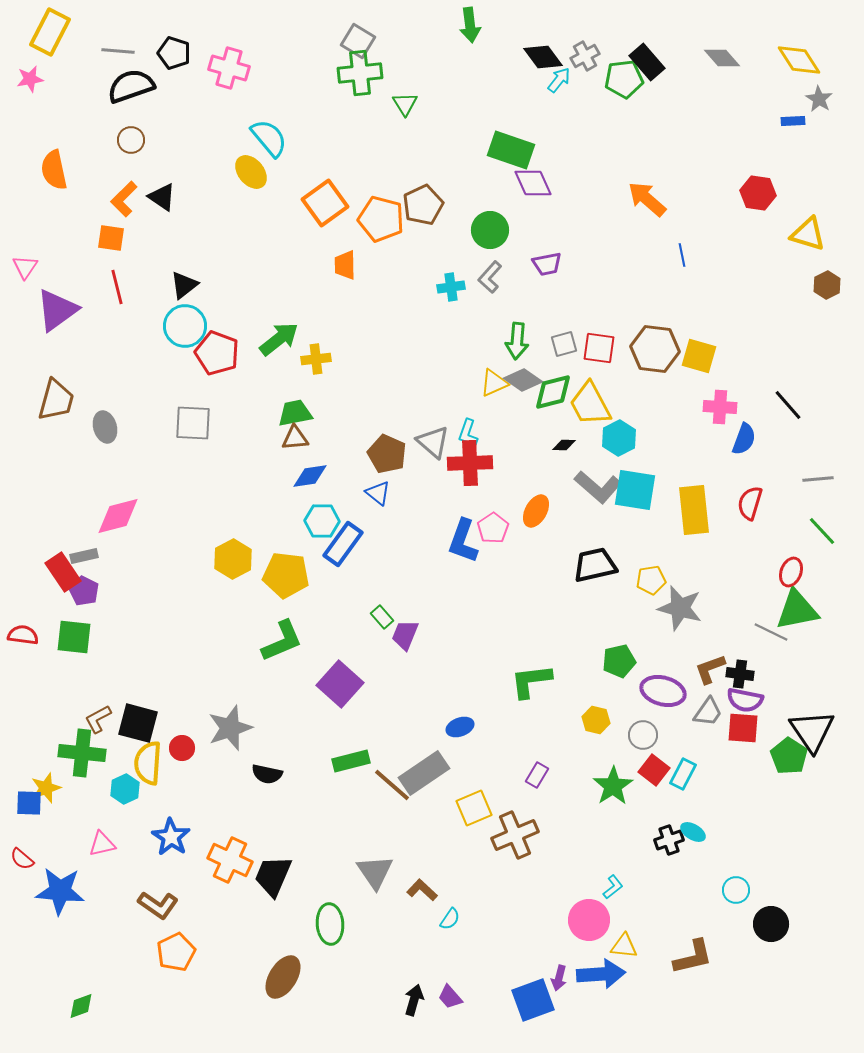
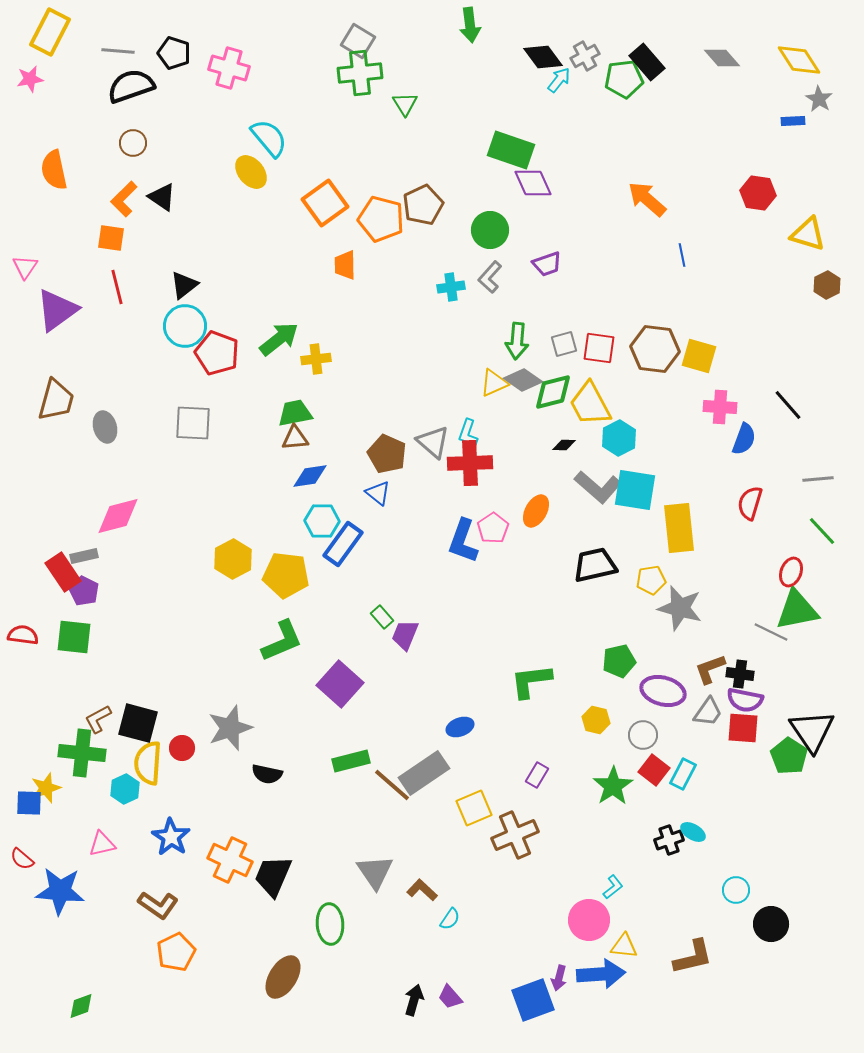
brown circle at (131, 140): moved 2 px right, 3 px down
purple trapezoid at (547, 264): rotated 8 degrees counterclockwise
yellow rectangle at (694, 510): moved 15 px left, 18 px down
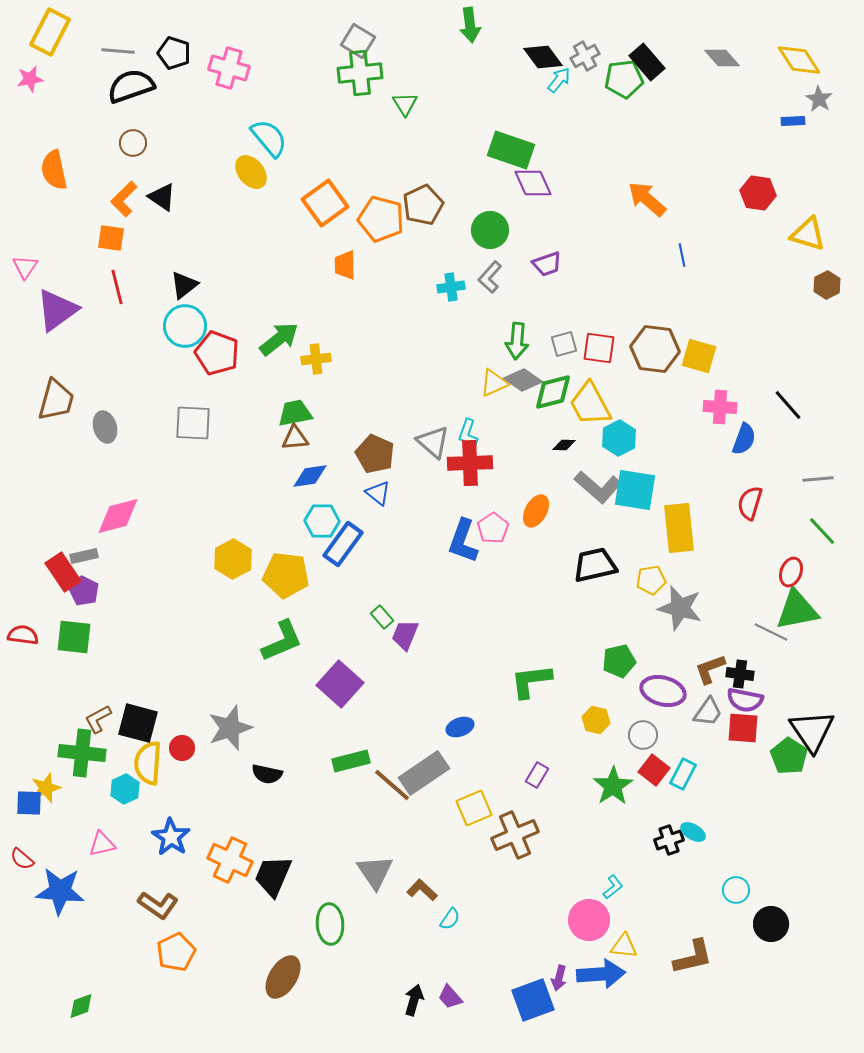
brown pentagon at (387, 454): moved 12 px left
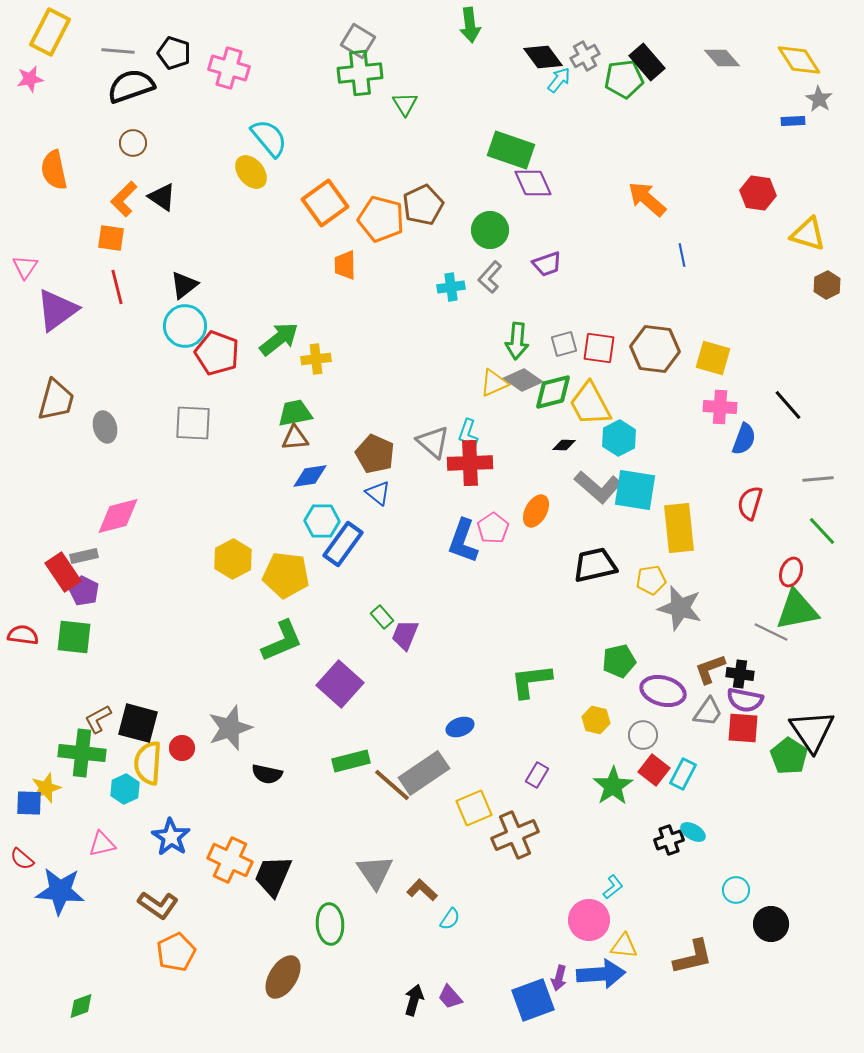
yellow square at (699, 356): moved 14 px right, 2 px down
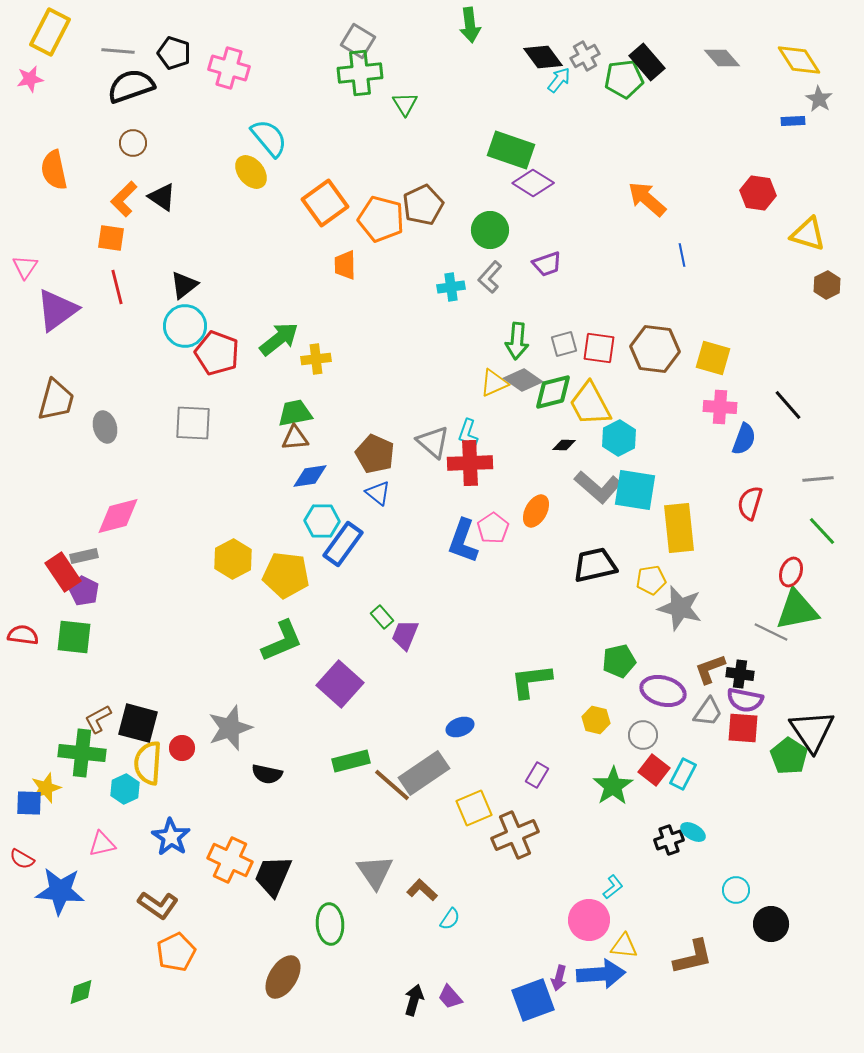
purple diamond at (533, 183): rotated 33 degrees counterclockwise
red semicircle at (22, 859): rotated 10 degrees counterclockwise
green diamond at (81, 1006): moved 14 px up
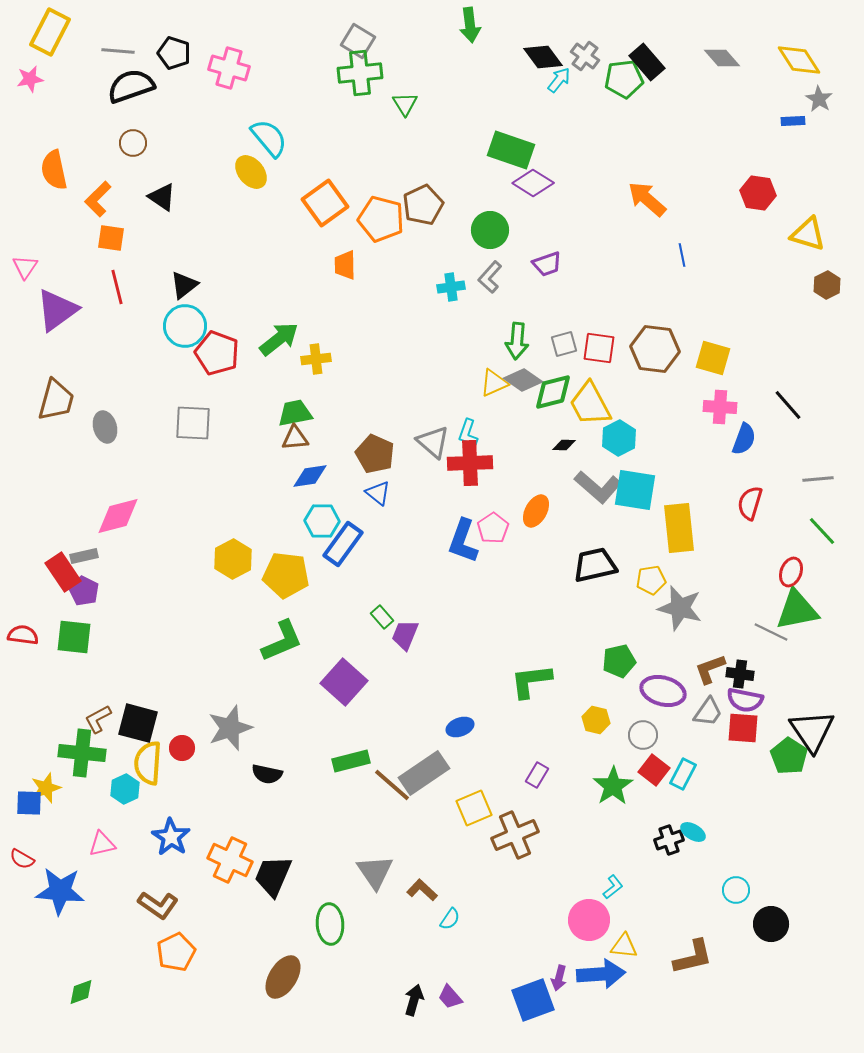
gray cross at (585, 56): rotated 24 degrees counterclockwise
orange L-shape at (124, 199): moved 26 px left
purple square at (340, 684): moved 4 px right, 2 px up
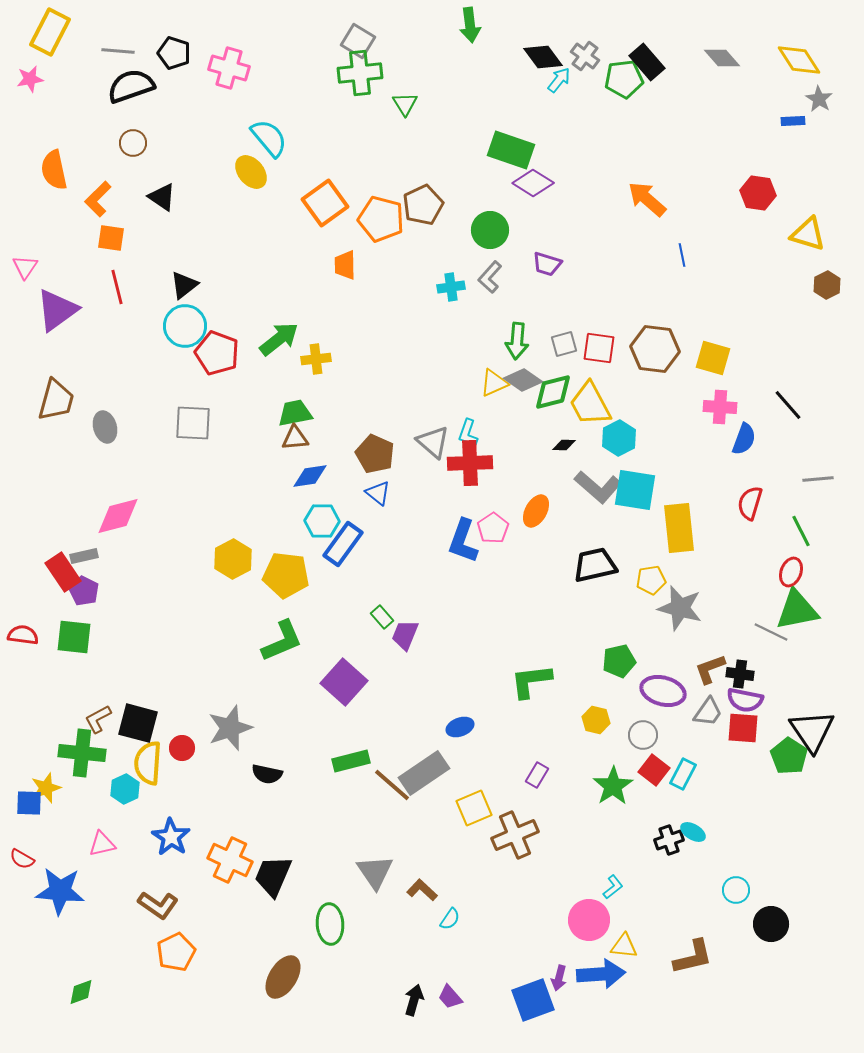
purple trapezoid at (547, 264): rotated 36 degrees clockwise
green line at (822, 531): moved 21 px left; rotated 16 degrees clockwise
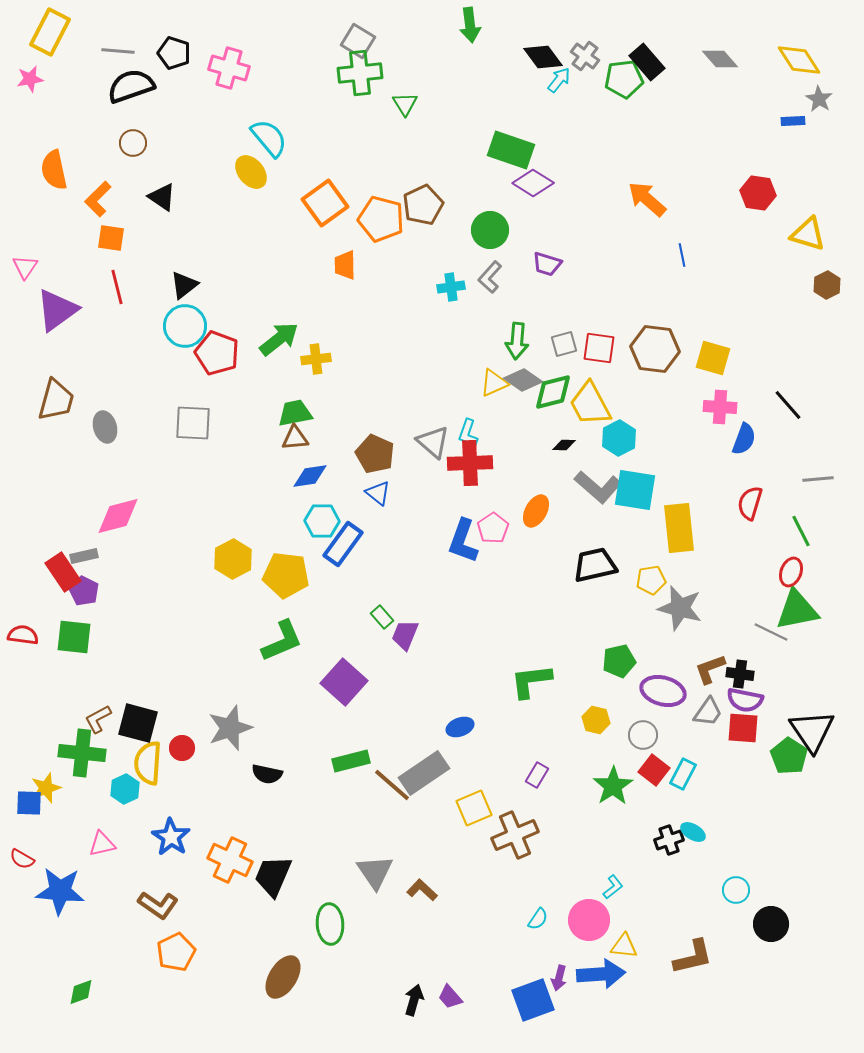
gray diamond at (722, 58): moved 2 px left, 1 px down
cyan semicircle at (450, 919): moved 88 px right
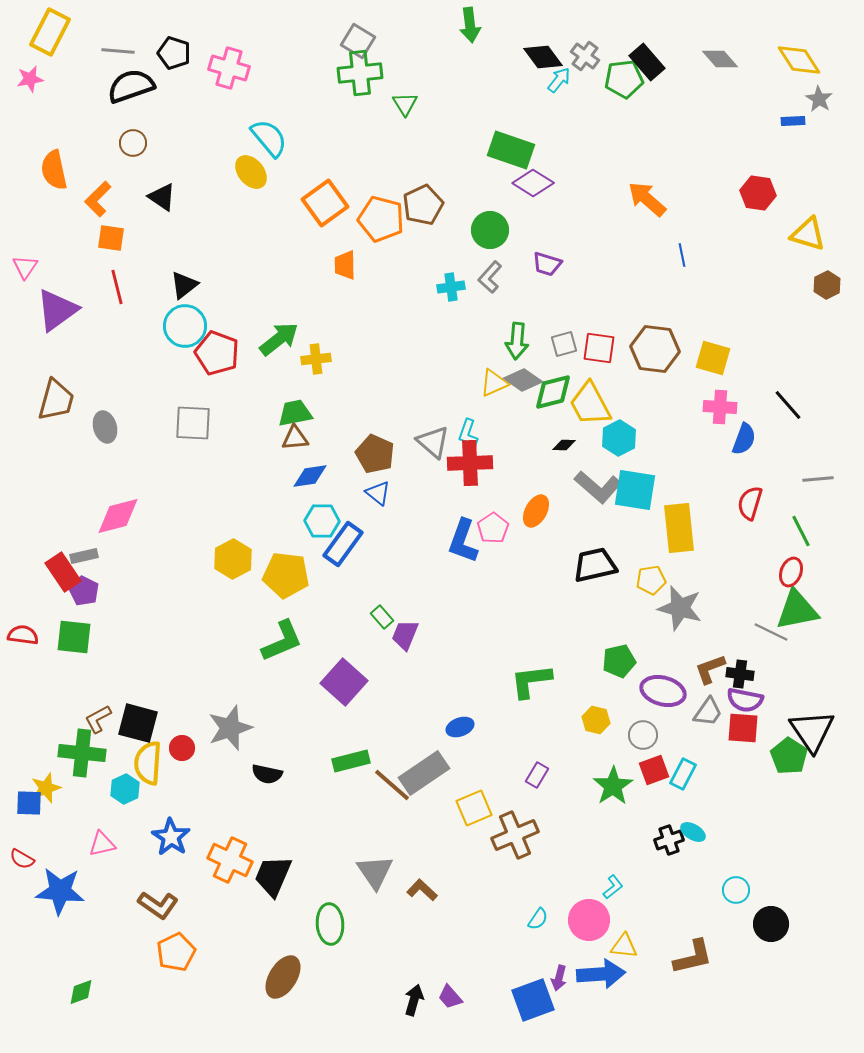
red square at (654, 770): rotated 32 degrees clockwise
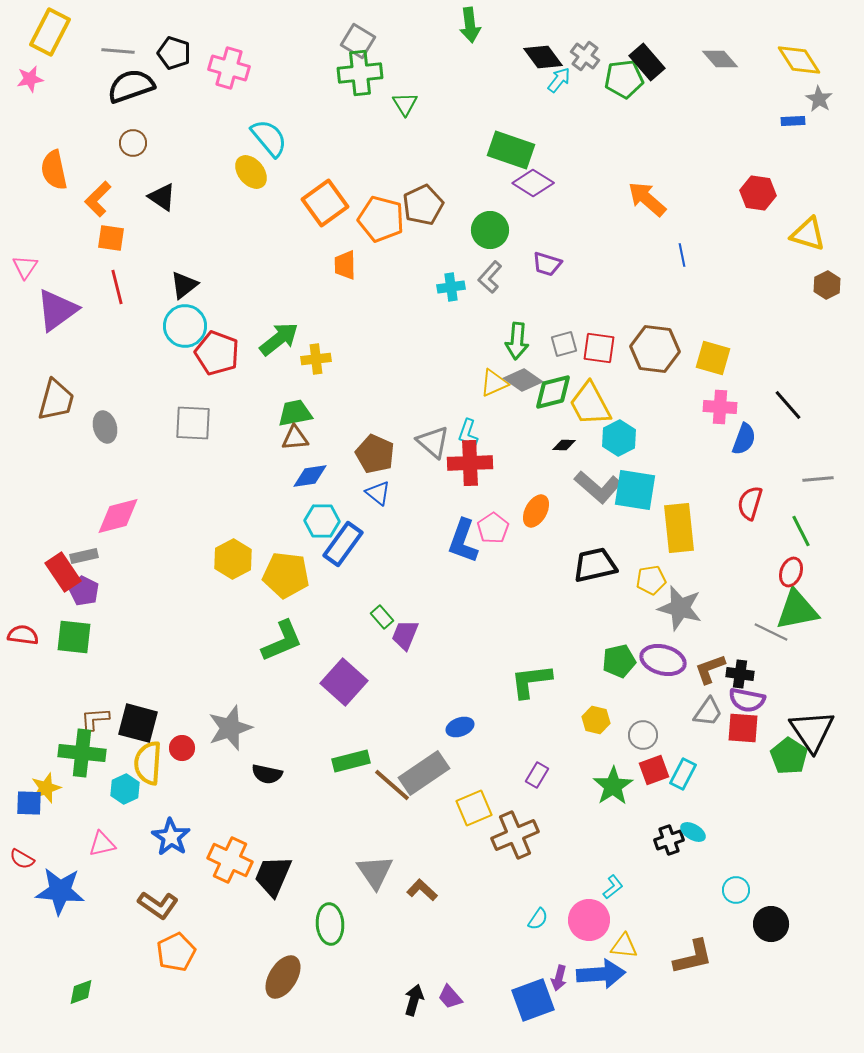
purple ellipse at (663, 691): moved 31 px up
purple semicircle at (745, 700): moved 2 px right
brown L-shape at (98, 719): moved 3 px left; rotated 24 degrees clockwise
